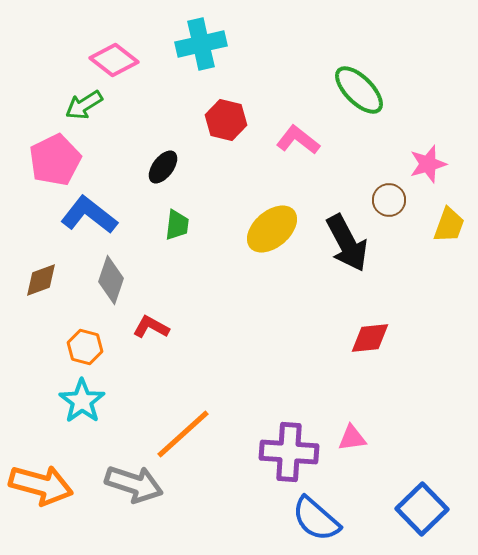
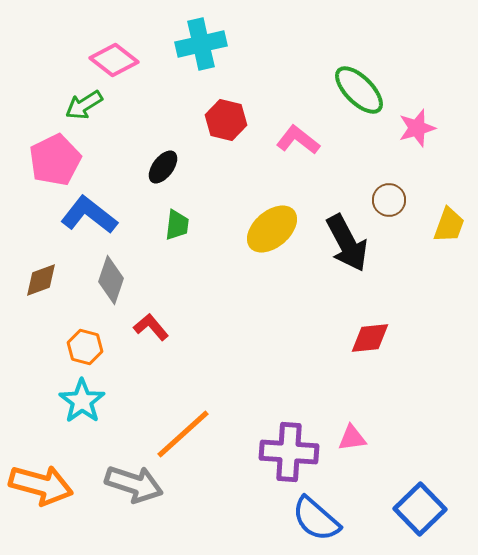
pink star: moved 11 px left, 36 px up
red L-shape: rotated 21 degrees clockwise
blue square: moved 2 px left
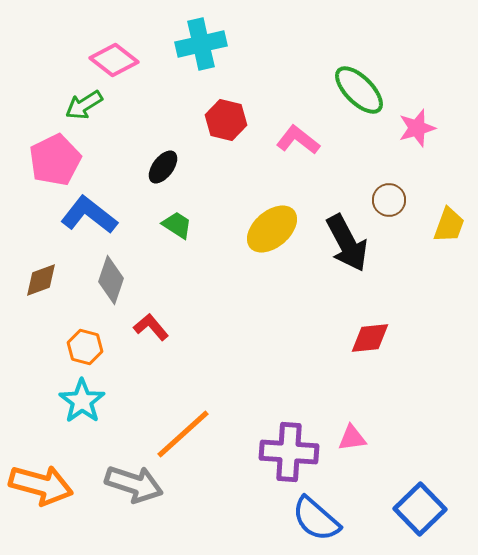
green trapezoid: rotated 64 degrees counterclockwise
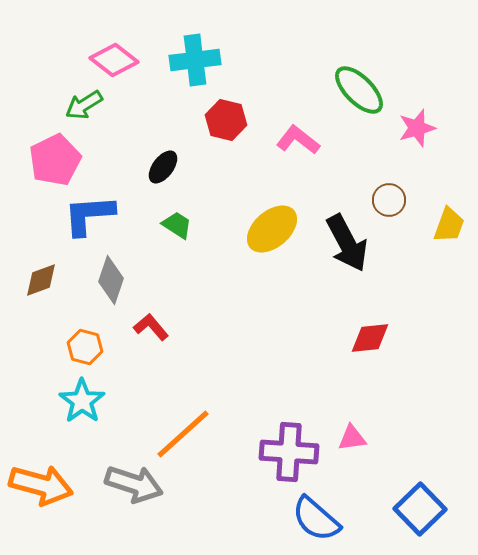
cyan cross: moved 6 px left, 16 px down; rotated 6 degrees clockwise
blue L-shape: rotated 42 degrees counterclockwise
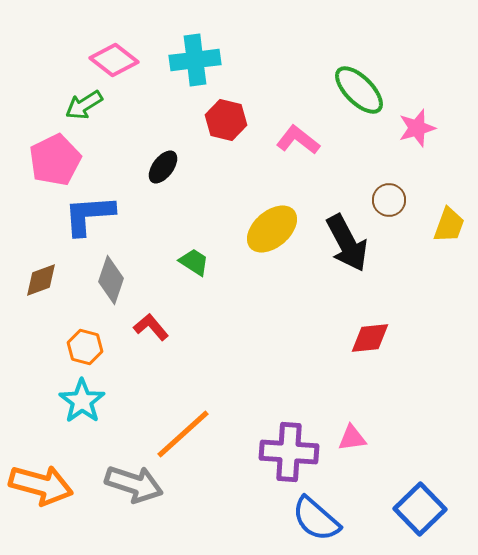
green trapezoid: moved 17 px right, 37 px down
